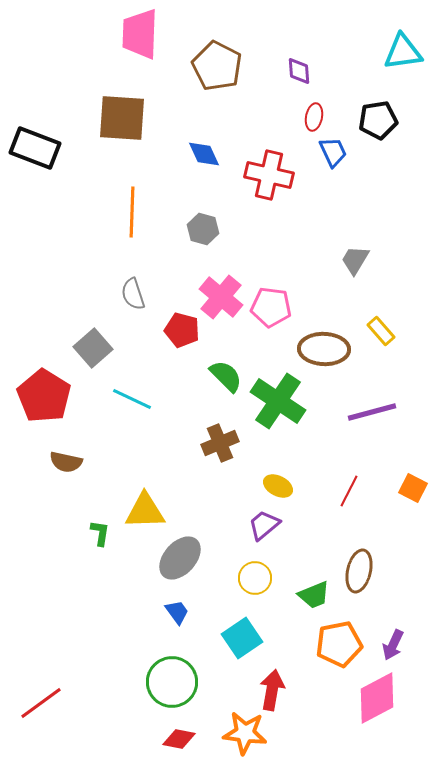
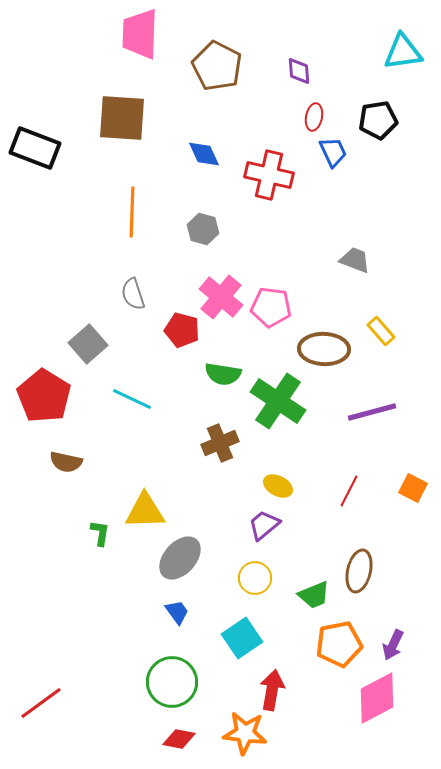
gray trapezoid at (355, 260): rotated 80 degrees clockwise
gray square at (93, 348): moved 5 px left, 4 px up
green semicircle at (226, 376): moved 3 px left, 2 px up; rotated 144 degrees clockwise
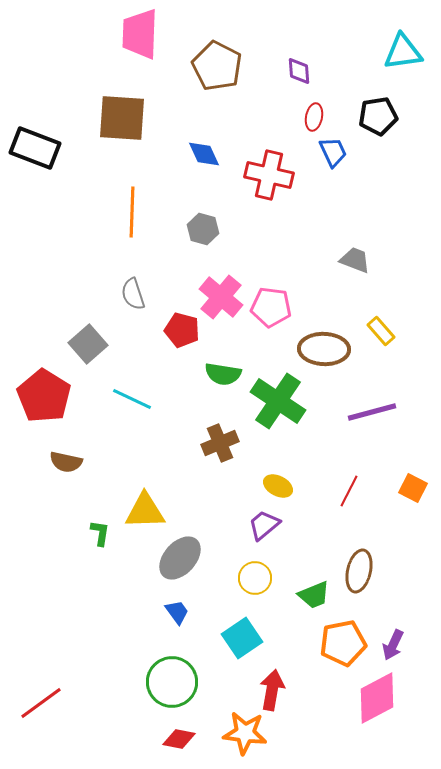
black pentagon at (378, 120): moved 4 px up
orange pentagon at (339, 644): moved 4 px right, 1 px up
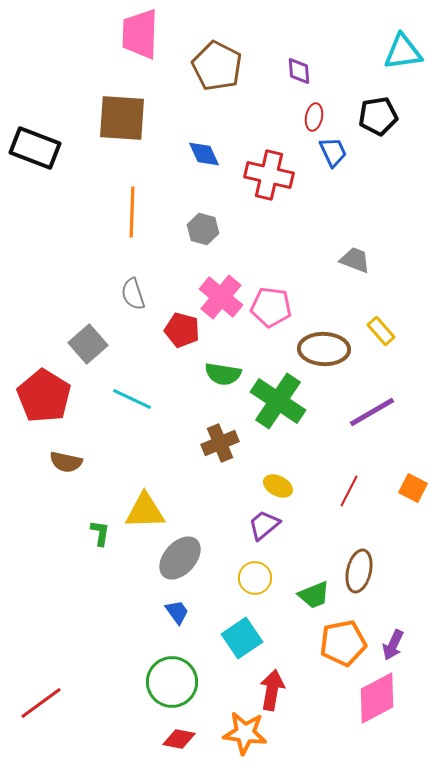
purple line at (372, 412): rotated 15 degrees counterclockwise
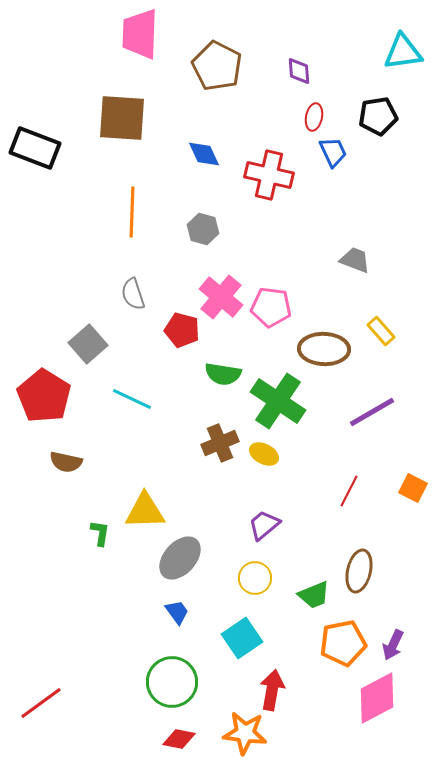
yellow ellipse at (278, 486): moved 14 px left, 32 px up
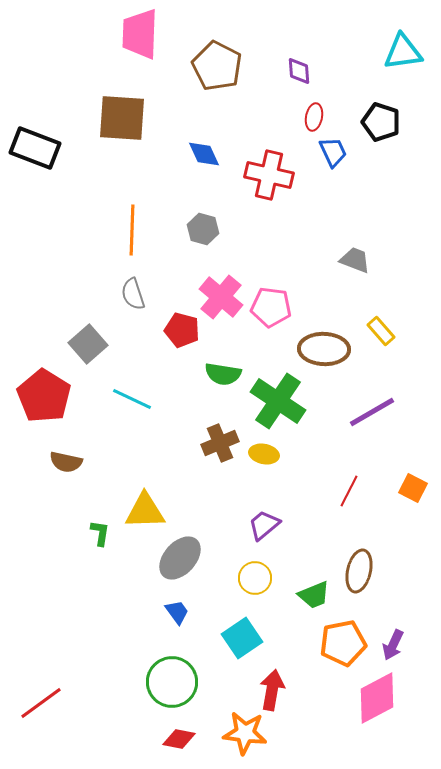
black pentagon at (378, 116): moved 3 px right, 6 px down; rotated 27 degrees clockwise
orange line at (132, 212): moved 18 px down
yellow ellipse at (264, 454): rotated 16 degrees counterclockwise
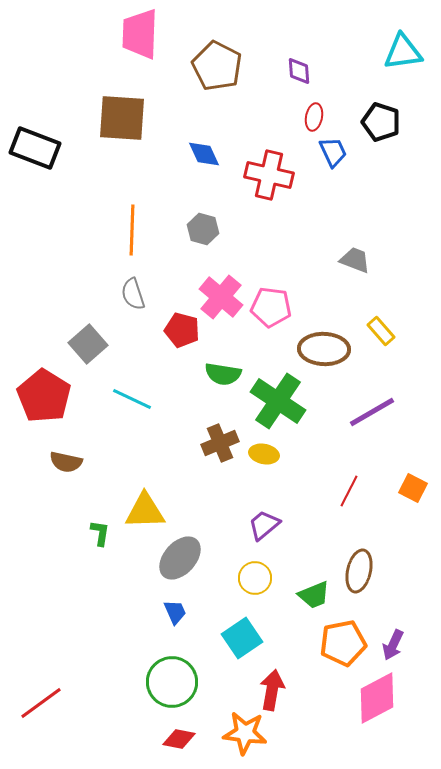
blue trapezoid at (177, 612): moved 2 px left; rotated 12 degrees clockwise
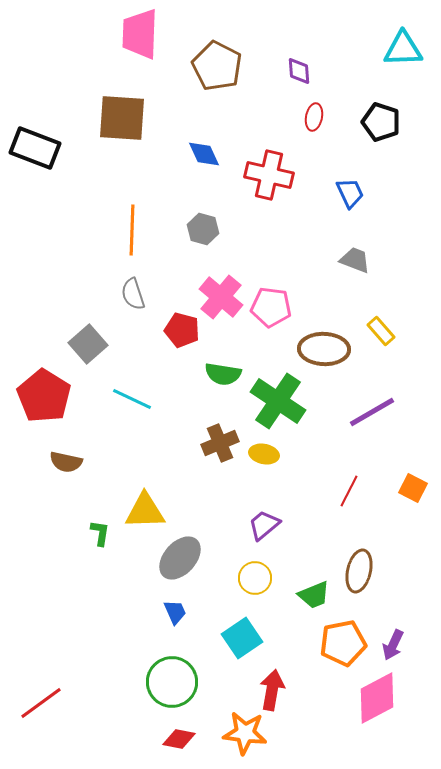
cyan triangle at (403, 52): moved 3 px up; rotated 6 degrees clockwise
blue trapezoid at (333, 152): moved 17 px right, 41 px down
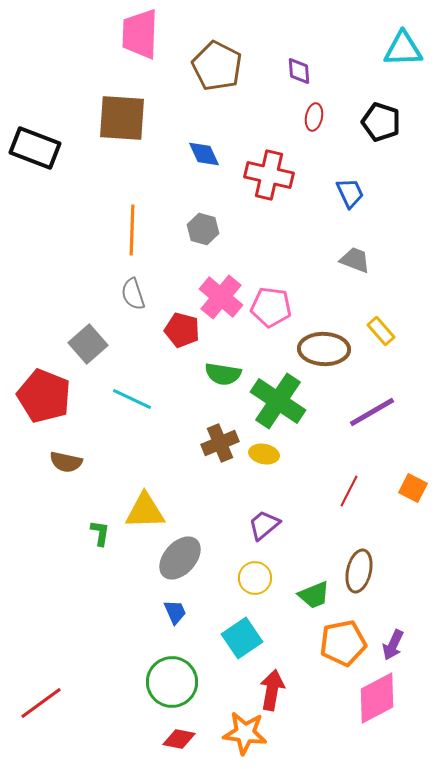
red pentagon at (44, 396): rotated 10 degrees counterclockwise
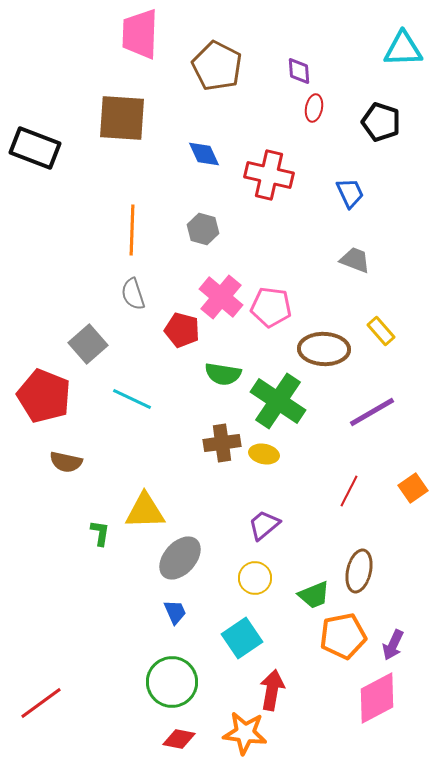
red ellipse at (314, 117): moved 9 px up
brown cross at (220, 443): moved 2 px right; rotated 15 degrees clockwise
orange square at (413, 488): rotated 28 degrees clockwise
orange pentagon at (343, 643): moved 7 px up
